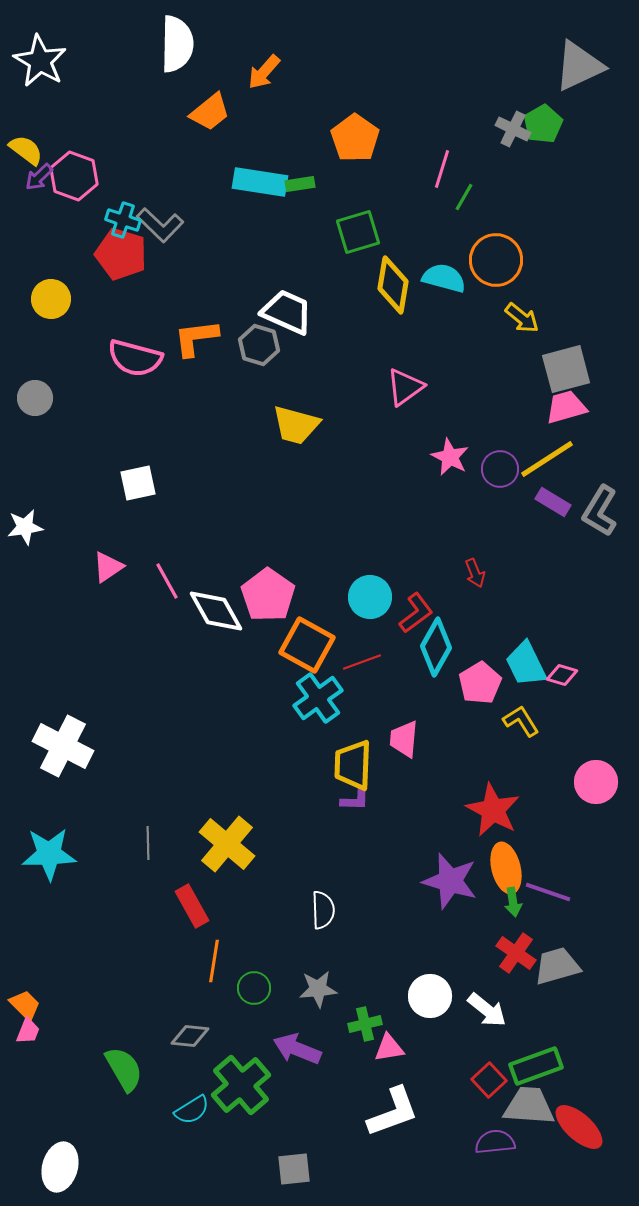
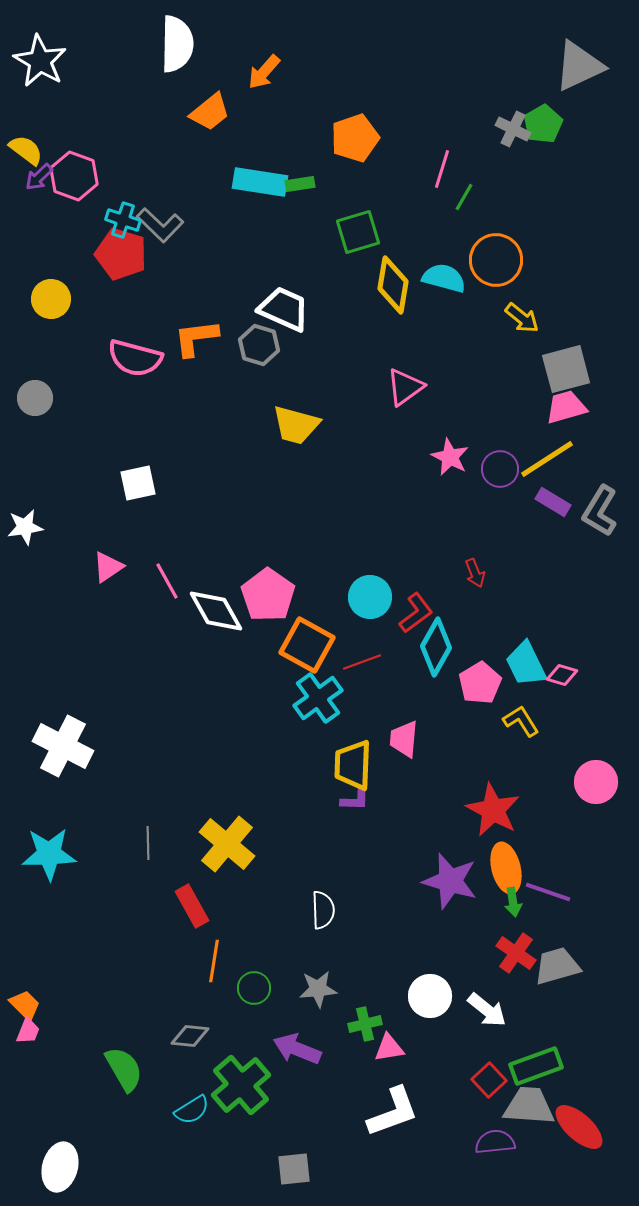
orange pentagon at (355, 138): rotated 18 degrees clockwise
white trapezoid at (287, 312): moved 3 px left, 3 px up
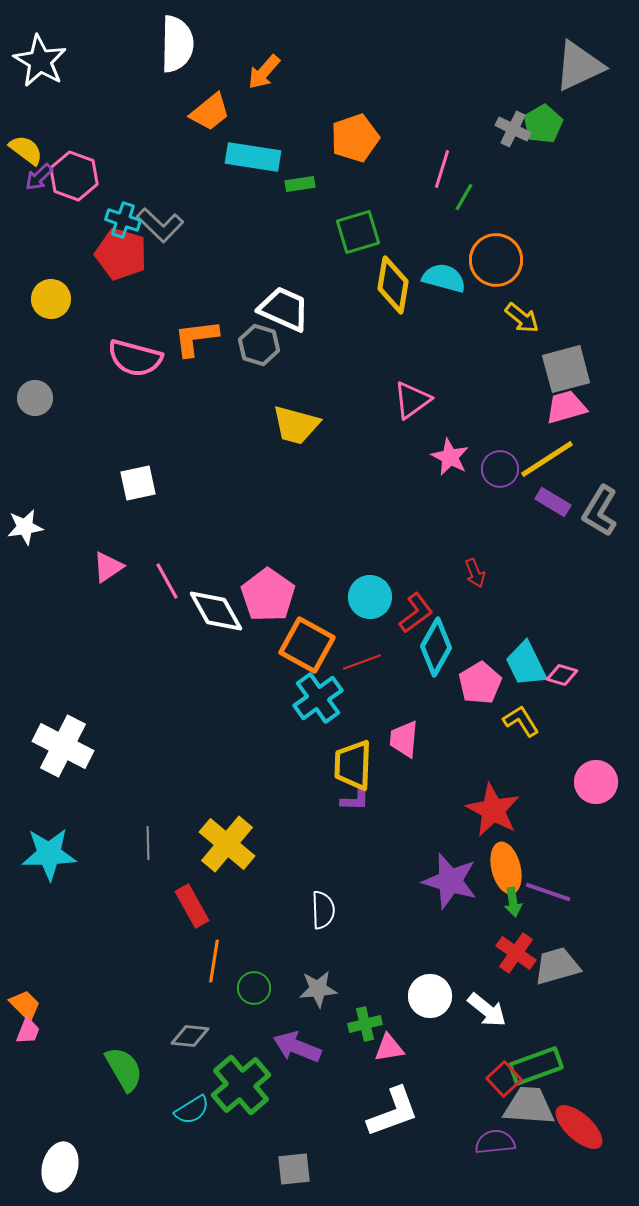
cyan rectangle at (260, 182): moved 7 px left, 25 px up
pink triangle at (405, 387): moved 7 px right, 13 px down
purple arrow at (297, 1049): moved 2 px up
red square at (489, 1080): moved 15 px right, 1 px up
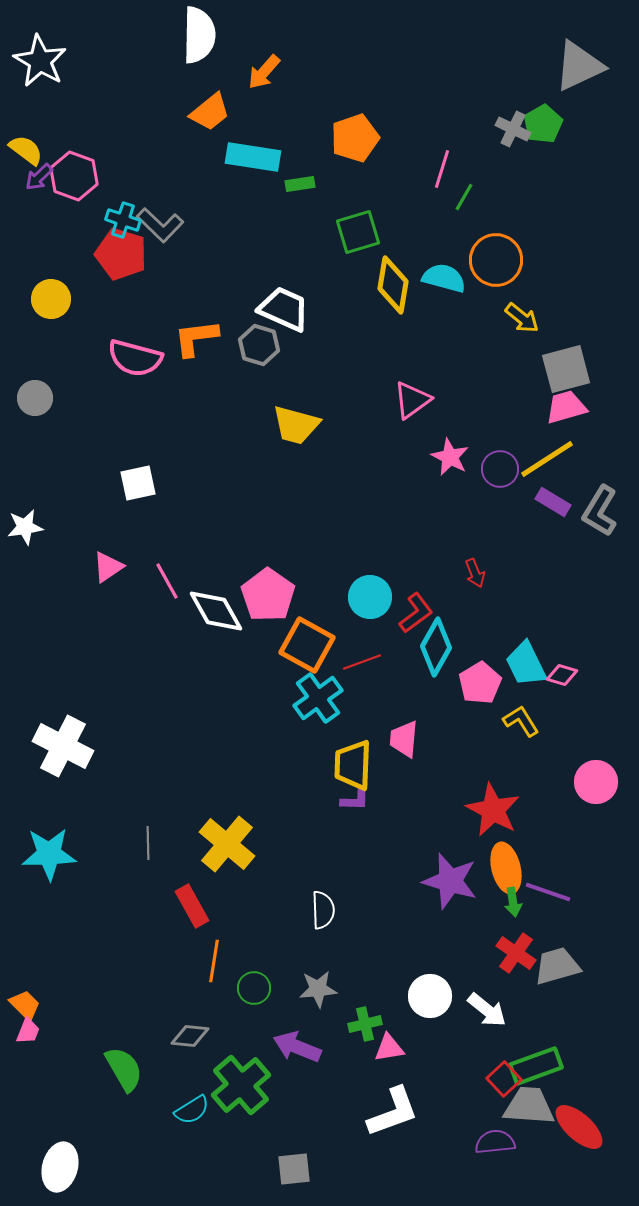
white semicircle at (177, 44): moved 22 px right, 9 px up
